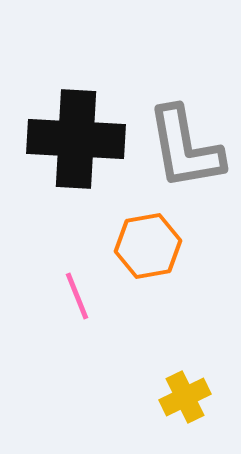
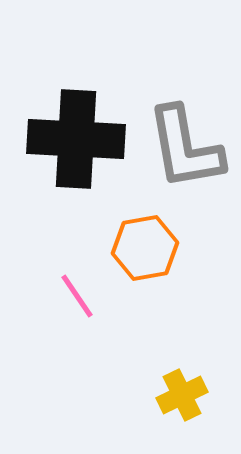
orange hexagon: moved 3 px left, 2 px down
pink line: rotated 12 degrees counterclockwise
yellow cross: moved 3 px left, 2 px up
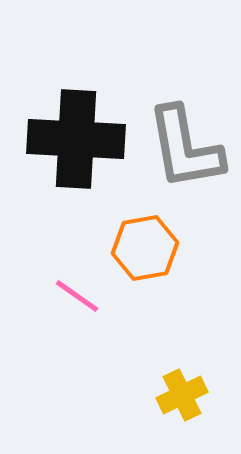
pink line: rotated 21 degrees counterclockwise
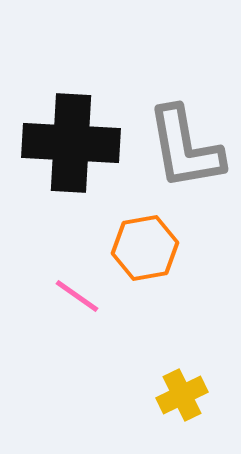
black cross: moved 5 px left, 4 px down
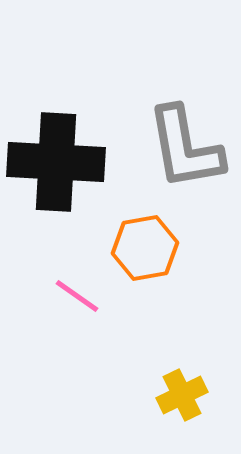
black cross: moved 15 px left, 19 px down
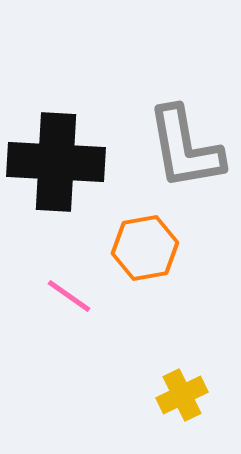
pink line: moved 8 px left
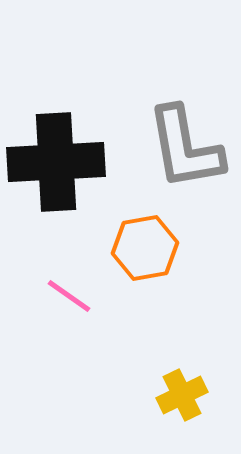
black cross: rotated 6 degrees counterclockwise
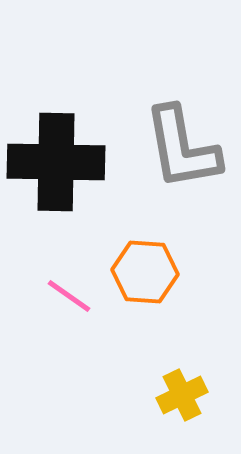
gray L-shape: moved 3 px left
black cross: rotated 4 degrees clockwise
orange hexagon: moved 24 px down; rotated 14 degrees clockwise
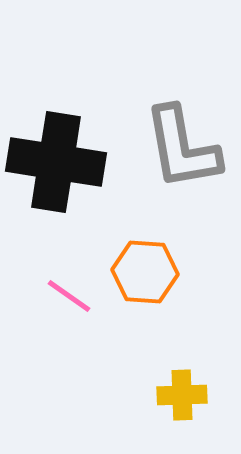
black cross: rotated 8 degrees clockwise
yellow cross: rotated 24 degrees clockwise
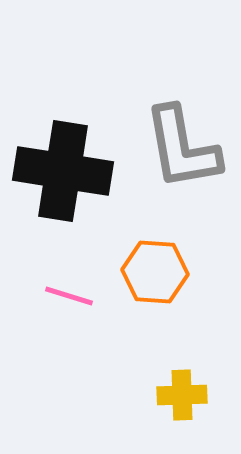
black cross: moved 7 px right, 9 px down
orange hexagon: moved 10 px right
pink line: rotated 18 degrees counterclockwise
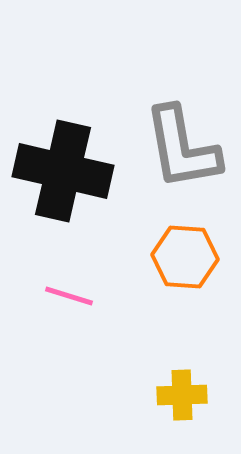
black cross: rotated 4 degrees clockwise
orange hexagon: moved 30 px right, 15 px up
